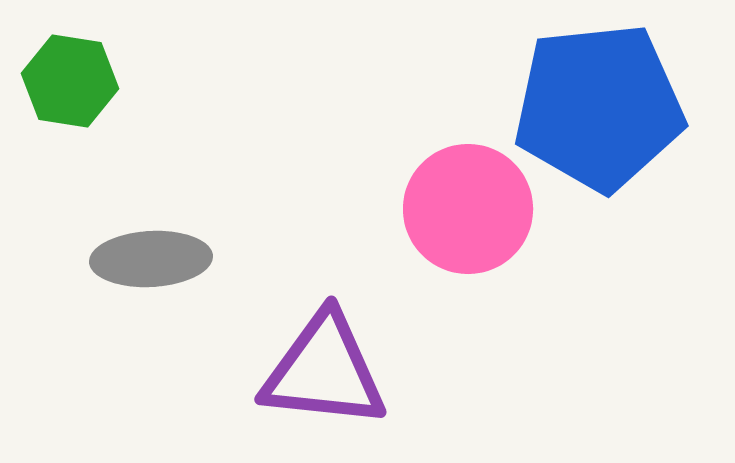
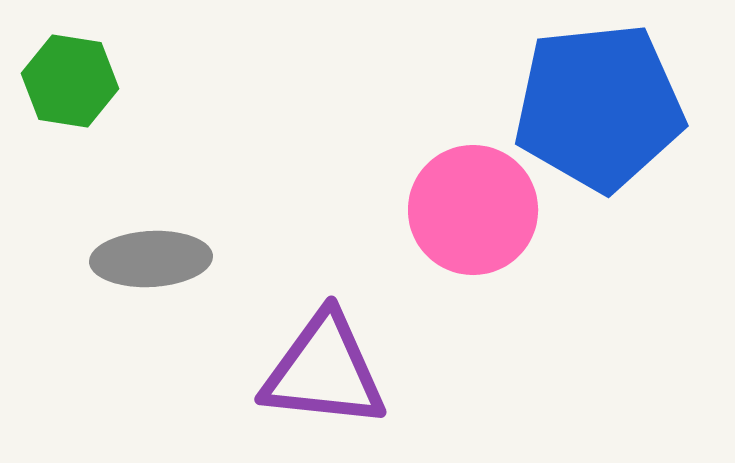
pink circle: moved 5 px right, 1 px down
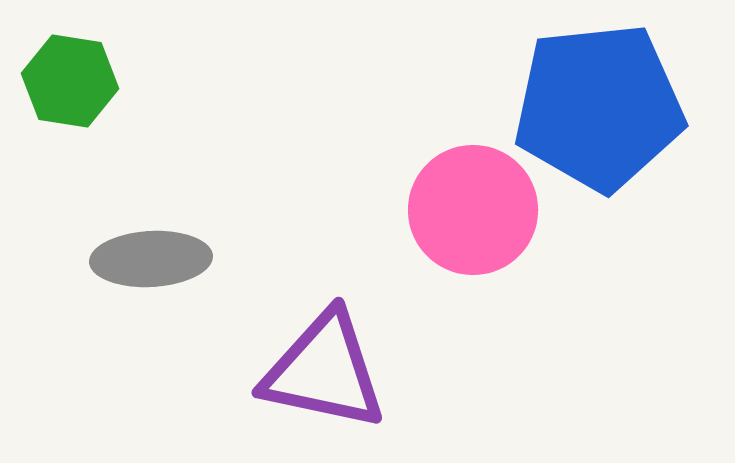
purple triangle: rotated 6 degrees clockwise
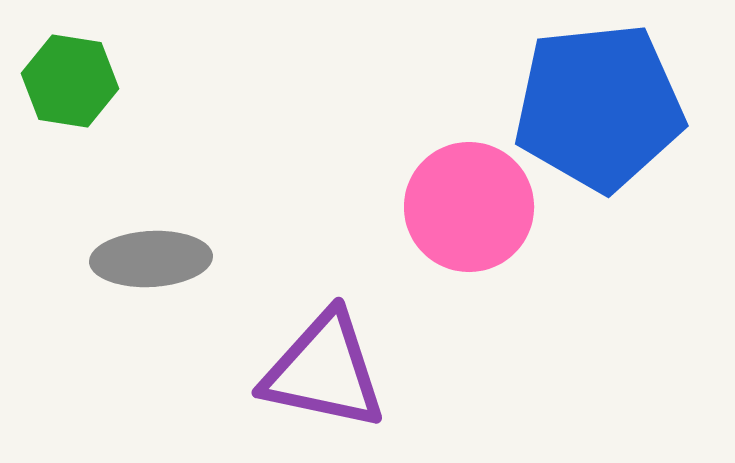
pink circle: moved 4 px left, 3 px up
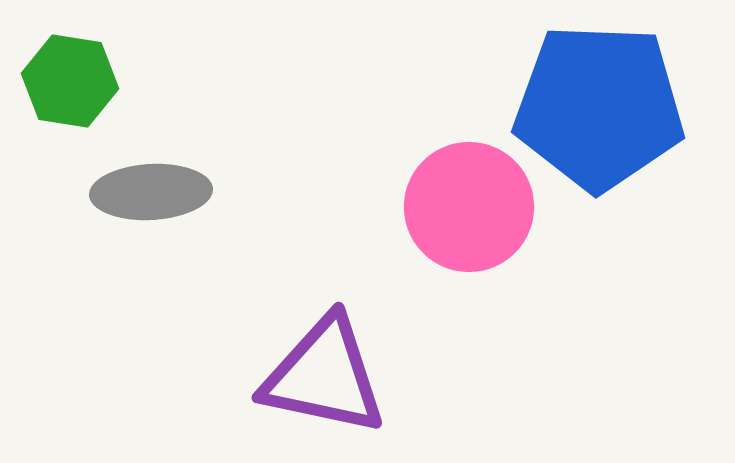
blue pentagon: rotated 8 degrees clockwise
gray ellipse: moved 67 px up
purple triangle: moved 5 px down
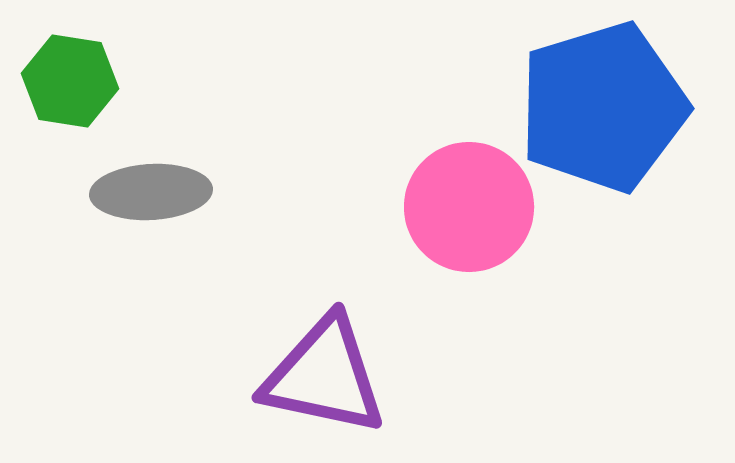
blue pentagon: moved 4 px right; rotated 19 degrees counterclockwise
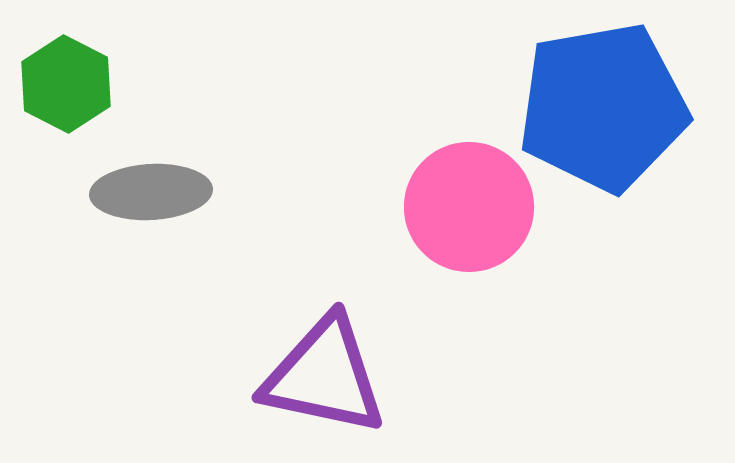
green hexagon: moved 4 px left, 3 px down; rotated 18 degrees clockwise
blue pentagon: rotated 7 degrees clockwise
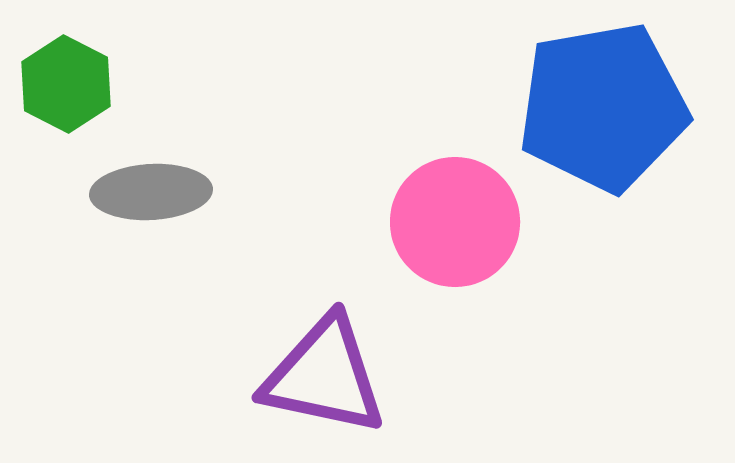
pink circle: moved 14 px left, 15 px down
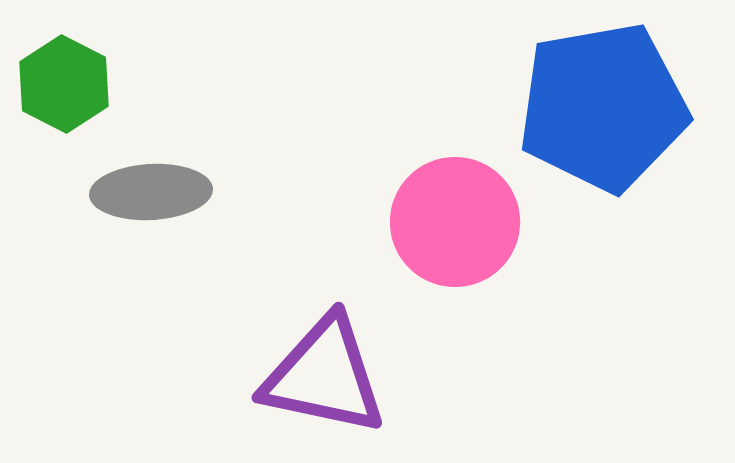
green hexagon: moved 2 px left
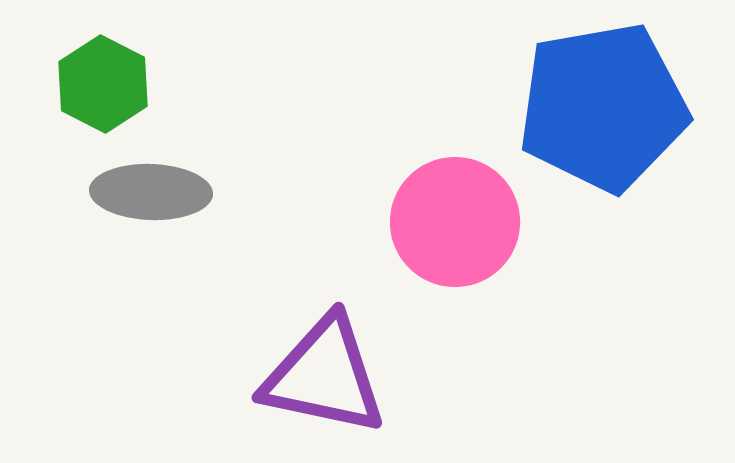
green hexagon: moved 39 px right
gray ellipse: rotated 5 degrees clockwise
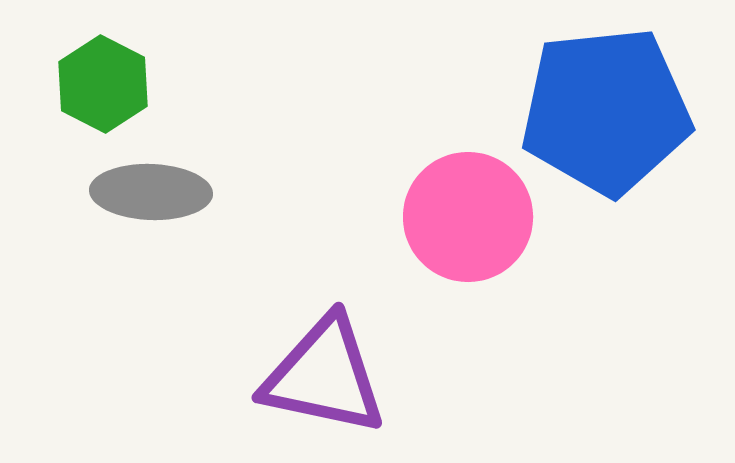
blue pentagon: moved 3 px right, 4 px down; rotated 4 degrees clockwise
pink circle: moved 13 px right, 5 px up
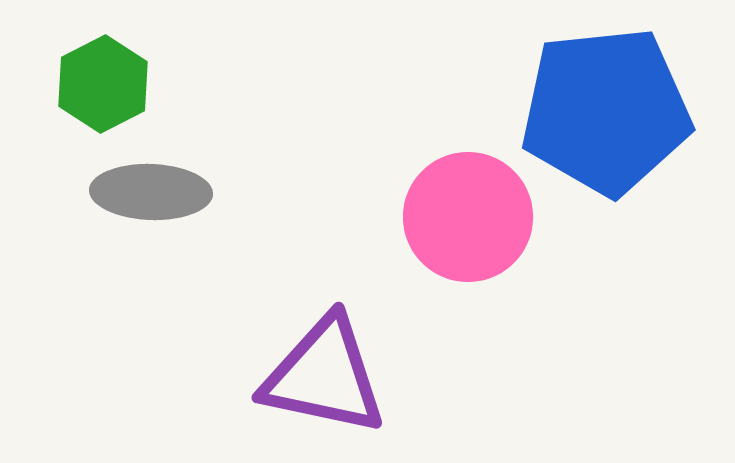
green hexagon: rotated 6 degrees clockwise
